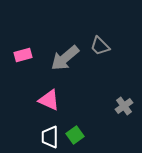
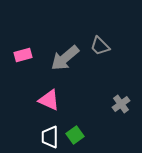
gray cross: moved 3 px left, 2 px up
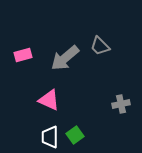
gray cross: rotated 24 degrees clockwise
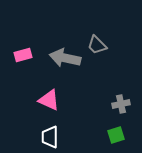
gray trapezoid: moved 3 px left, 1 px up
gray arrow: rotated 52 degrees clockwise
green square: moved 41 px right; rotated 18 degrees clockwise
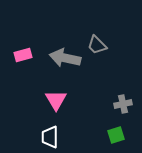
pink triangle: moved 7 px right; rotated 35 degrees clockwise
gray cross: moved 2 px right
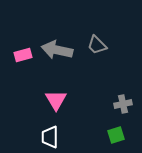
gray arrow: moved 8 px left, 8 px up
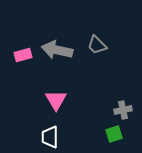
gray cross: moved 6 px down
green square: moved 2 px left, 1 px up
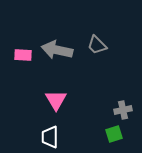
pink rectangle: rotated 18 degrees clockwise
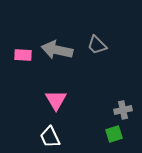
white trapezoid: rotated 25 degrees counterclockwise
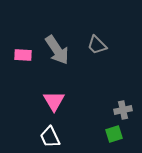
gray arrow: rotated 136 degrees counterclockwise
pink triangle: moved 2 px left, 1 px down
